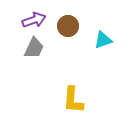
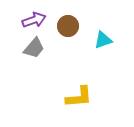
gray trapezoid: rotated 15 degrees clockwise
yellow L-shape: moved 6 px right, 3 px up; rotated 100 degrees counterclockwise
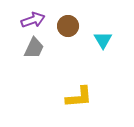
purple arrow: moved 1 px left
cyan triangle: rotated 42 degrees counterclockwise
gray trapezoid: rotated 15 degrees counterclockwise
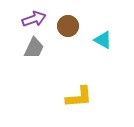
purple arrow: moved 1 px right, 1 px up
cyan triangle: rotated 30 degrees counterclockwise
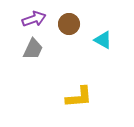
brown circle: moved 1 px right, 2 px up
gray trapezoid: moved 1 px left, 1 px down
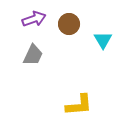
cyan triangle: rotated 30 degrees clockwise
gray trapezoid: moved 6 px down
yellow L-shape: moved 8 px down
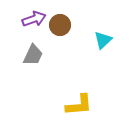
brown circle: moved 9 px left, 1 px down
cyan triangle: rotated 18 degrees clockwise
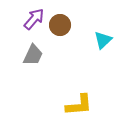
purple arrow: rotated 30 degrees counterclockwise
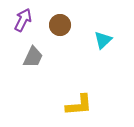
purple arrow: moved 11 px left, 1 px down; rotated 15 degrees counterclockwise
gray trapezoid: moved 2 px down
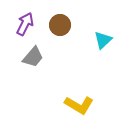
purple arrow: moved 2 px right, 4 px down
gray trapezoid: rotated 15 degrees clockwise
yellow L-shape: rotated 36 degrees clockwise
